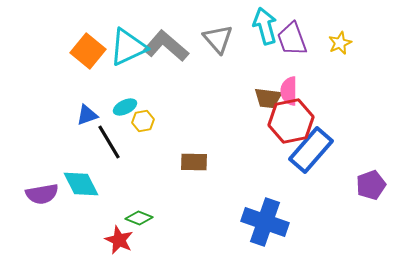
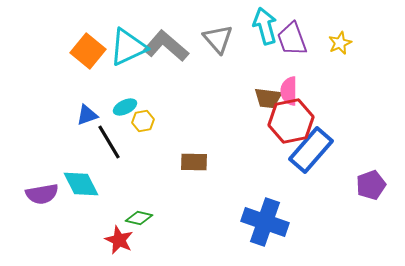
green diamond: rotated 8 degrees counterclockwise
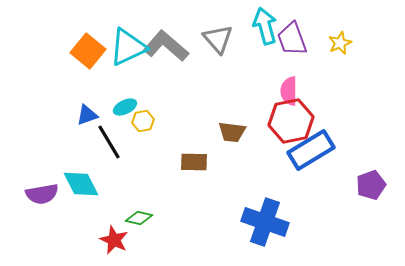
brown trapezoid: moved 36 px left, 34 px down
blue rectangle: rotated 18 degrees clockwise
red star: moved 5 px left
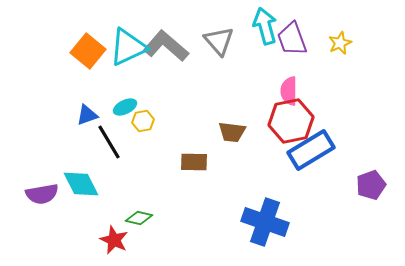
gray triangle: moved 1 px right, 2 px down
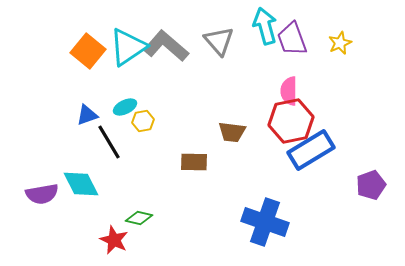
cyan triangle: rotated 9 degrees counterclockwise
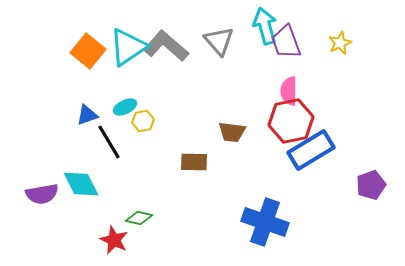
purple trapezoid: moved 6 px left, 3 px down
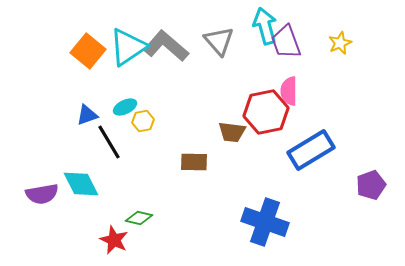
red hexagon: moved 25 px left, 9 px up
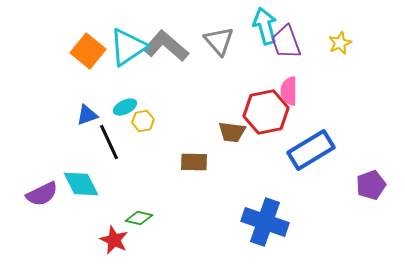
black line: rotated 6 degrees clockwise
purple semicircle: rotated 16 degrees counterclockwise
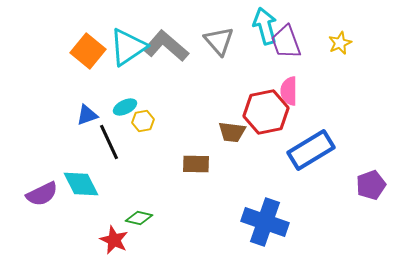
brown rectangle: moved 2 px right, 2 px down
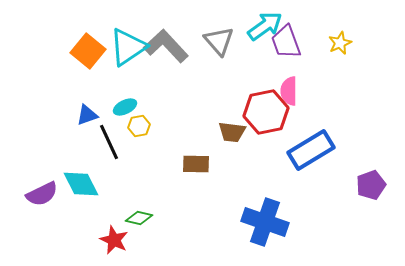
cyan arrow: rotated 69 degrees clockwise
gray L-shape: rotated 6 degrees clockwise
yellow hexagon: moved 4 px left, 5 px down
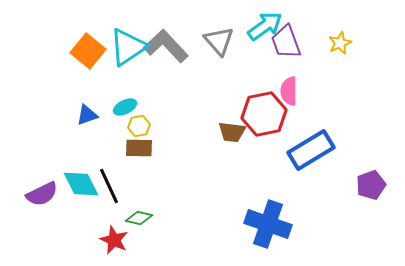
red hexagon: moved 2 px left, 2 px down
black line: moved 44 px down
brown rectangle: moved 57 px left, 16 px up
blue cross: moved 3 px right, 2 px down
